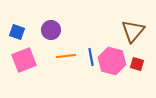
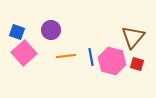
brown triangle: moved 6 px down
pink square: moved 7 px up; rotated 20 degrees counterclockwise
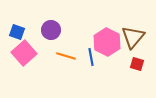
orange line: rotated 24 degrees clockwise
pink hexagon: moved 5 px left, 19 px up; rotated 12 degrees clockwise
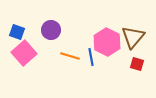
orange line: moved 4 px right
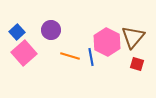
blue square: rotated 28 degrees clockwise
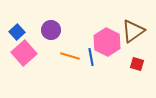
brown triangle: moved 6 px up; rotated 15 degrees clockwise
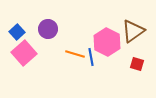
purple circle: moved 3 px left, 1 px up
orange line: moved 5 px right, 2 px up
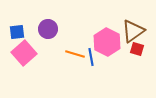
blue square: rotated 35 degrees clockwise
red square: moved 15 px up
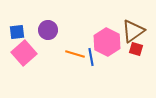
purple circle: moved 1 px down
red square: moved 1 px left
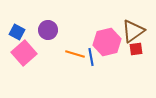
blue square: rotated 35 degrees clockwise
pink hexagon: rotated 20 degrees clockwise
red square: rotated 24 degrees counterclockwise
